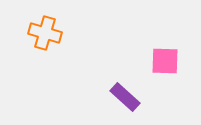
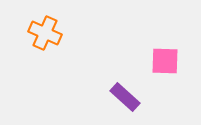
orange cross: rotated 8 degrees clockwise
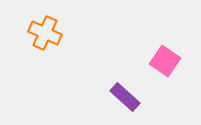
pink square: rotated 32 degrees clockwise
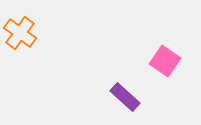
orange cross: moved 25 px left; rotated 12 degrees clockwise
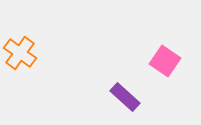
orange cross: moved 20 px down
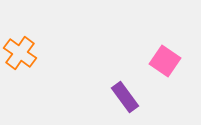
purple rectangle: rotated 12 degrees clockwise
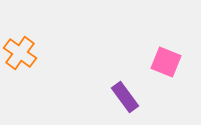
pink square: moved 1 px right, 1 px down; rotated 12 degrees counterclockwise
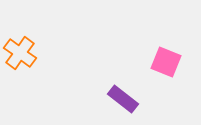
purple rectangle: moved 2 px left, 2 px down; rotated 16 degrees counterclockwise
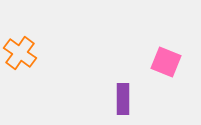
purple rectangle: rotated 52 degrees clockwise
